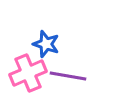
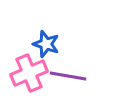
pink cross: moved 1 px right
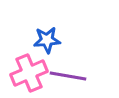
blue star: moved 1 px right, 4 px up; rotated 24 degrees counterclockwise
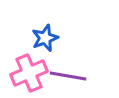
blue star: moved 2 px left, 2 px up; rotated 16 degrees counterclockwise
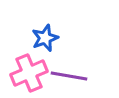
purple line: moved 1 px right
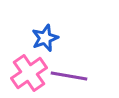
pink cross: rotated 12 degrees counterclockwise
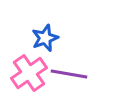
purple line: moved 2 px up
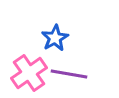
blue star: moved 10 px right; rotated 8 degrees counterclockwise
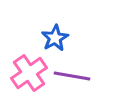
purple line: moved 3 px right, 2 px down
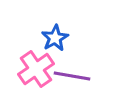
pink cross: moved 7 px right, 4 px up
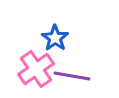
blue star: rotated 8 degrees counterclockwise
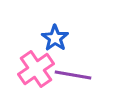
purple line: moved 1 px right, 1 px up
